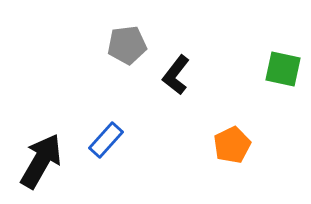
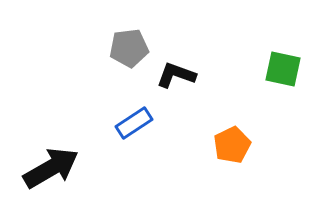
gray pentagon: moved 2 px right, 3 px down
black L-shape: rotated 72 degrees clockwise
blue rectangle: moved 28 px right, 17 px up; rotated 15 degrees clockwise
black arrow: moved 10 px right, 7 px down; rotated 30 degrees clockwise
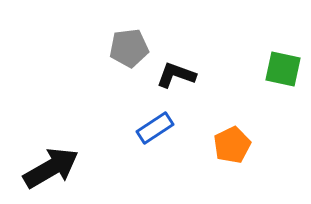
blue rectangle: moved 21 px right, 5 px down
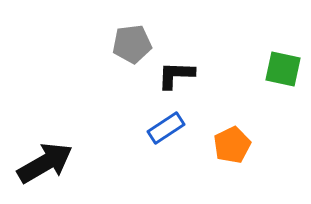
gray pentagon: moved 3 px right, 4 px up
black L-shape: rotated 18 degrees counterclockwise
blue rectangle: moved 11 px right
black arrow: moved 6 px left, 5 px up
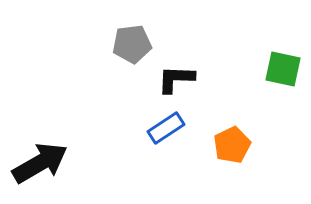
black L-shape: moved 4 px down
black arrow: moved 5 px left
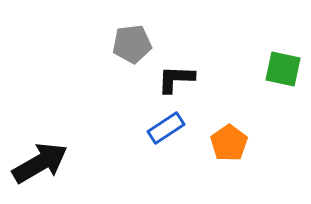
orange pentagon: moved 3 px left, 2 px up; rotated 9 degrees counterclockwise
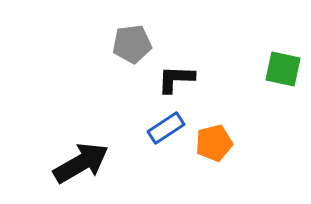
orange pentagon: moved 15 px left; rotated 21 degrees clockwise
black arrow: moved 41 px right
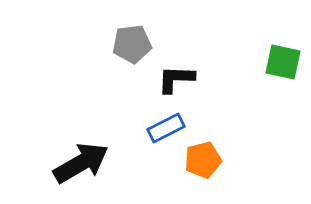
green square: moved 7 px up
blue rectangle: rotated 6 degrees clockwise
orange pentagon: moved 11 px left, 17 px down
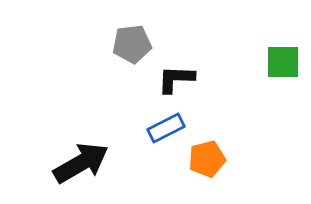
green square: rotated 12 degrees counterclockwise
orange pentagon: moved 4 px right, 1 px up
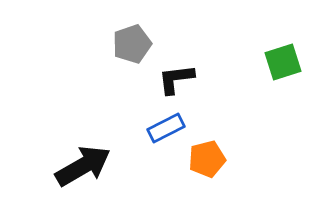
gray pentagon: rotated 12 degrees counterclockwise
green square: rotated 18 degrees counterclockwise
black L-shape: rotated 9 degrees counterclockwise
black arrow: moved 2 px right, 3 px down
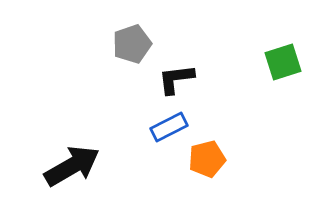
blue rectangle: moved 3 px right, 1 px up
black arrow: moved 11 px left
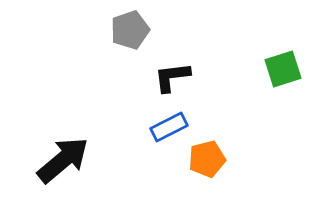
gray pentagon: moved 2 px left, 14 px up
green square: moved 7 px down
black L-shape: moved 4 px left, 2 px up
black arrow: moved 9 px left, 6 px up; rotated 10 degrees counterclockwise
